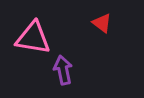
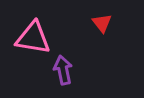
red triangle: rotated 15 degrees clockwise
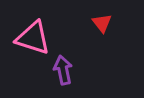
pink triangle: rotated 9 degrees clockwise
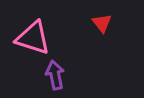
purple arrow: moved 8 px left, 5 px down
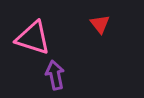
red triangle: moved 2 px left, 1 px down
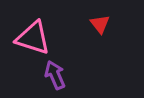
purple arrow: rotated 12 degrees counterclockwise
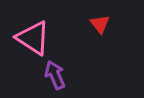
pink triangle: rotated 15 degrees clockwise
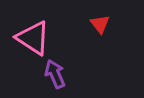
purple arrow: moved 1 px up
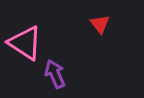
pink triangle: moved 8 px left, 5 px down
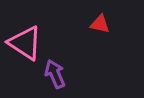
red triangle: rotated 40 degrees counterclockwise
